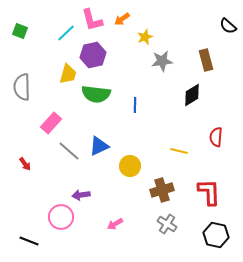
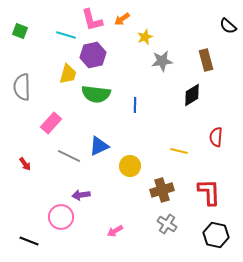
cyan line: moved 2 px down; rotated 60 degrees clockwise
gray line: moved 5 px down; rotated 15 degrees counterclockwise
pink arrow: moved 7 px down
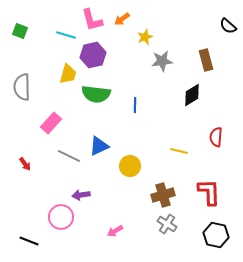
brown cross: moved 1 px right, 5 px down
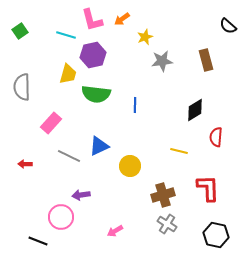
green square: rotated 35 degrees clockwise
black diamond: moved 3 px right, 15 px down
red arrow: rotated 128 degrees clockwise
red L-shape: moved 1 px left, 4 px up
black line: moved 9 px right
